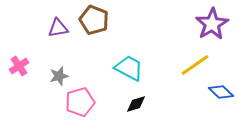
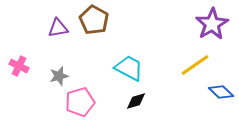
brown pentagon: rotated 8 degrees clockwise
pink cross: rotated 30 degrees counterclockwise
black diamond: moved 3 px up
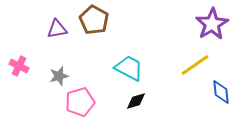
purple triangle: moved 1 px left, 1 px down
blue diamond: rotated 40 degrees clockwise
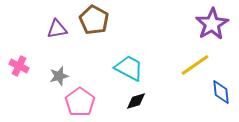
pink pentagon: rotated 20 degrees counterclockwise
